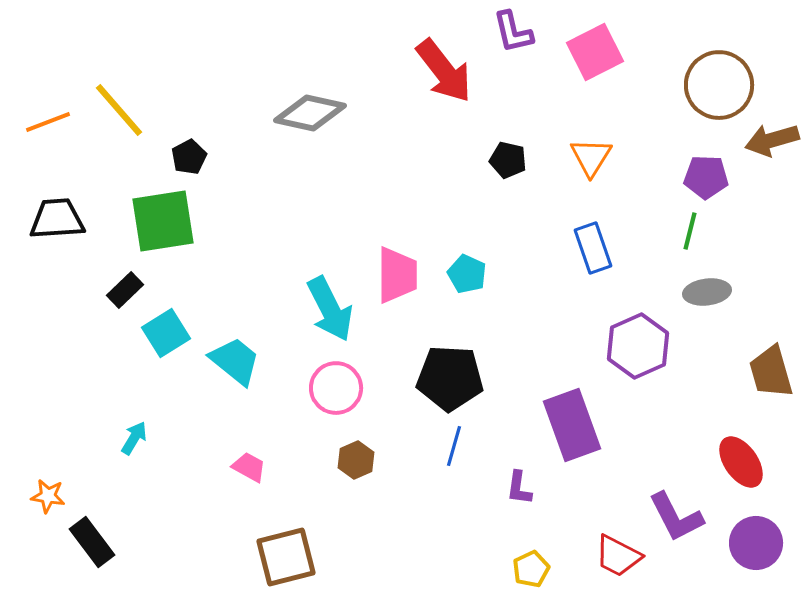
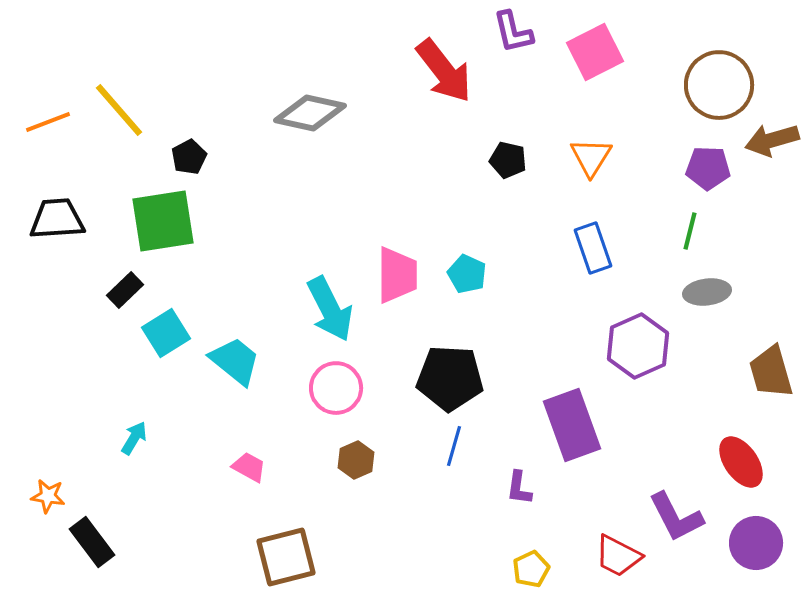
purple pentagon at (706, 177): moved 2 px right, 9 px up
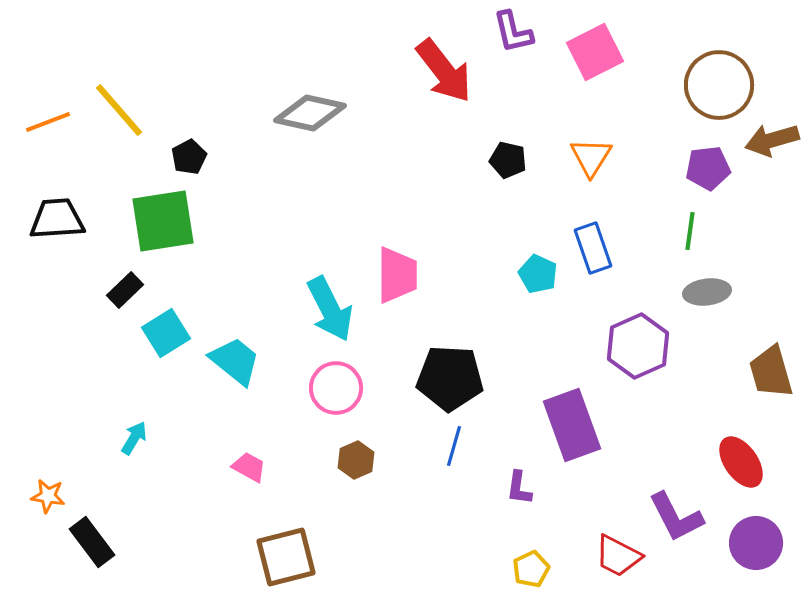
purple pentagon at (708, 168): rotated 9 degrees counterclockwise
green line at (690, 231): rotated 6 degrees counterclockwise
cyan pentagon at (467, 274): moved 71 px right
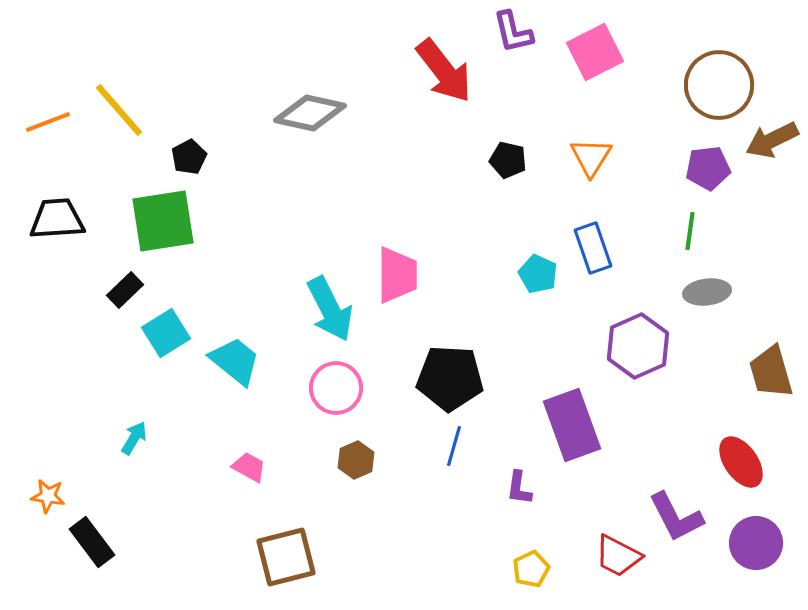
brown arrow at (772, 140): rotated 10 degrees counterclockwise
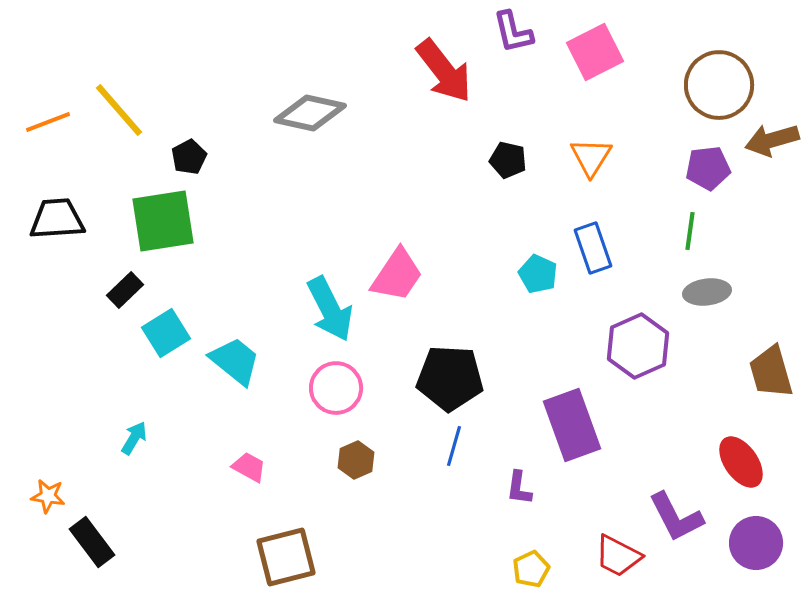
brown arrow at (772, 140): rotated 10 degrees clockwise
pink trapezoid at (397, 275): rotated 34 degrees clockwise
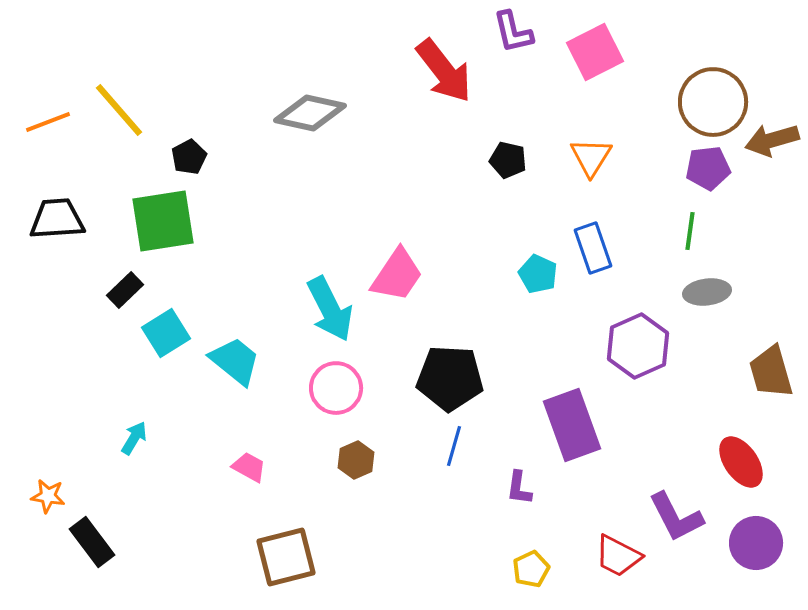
brown circle at (719, 85): moved 6 px left, 17 px down
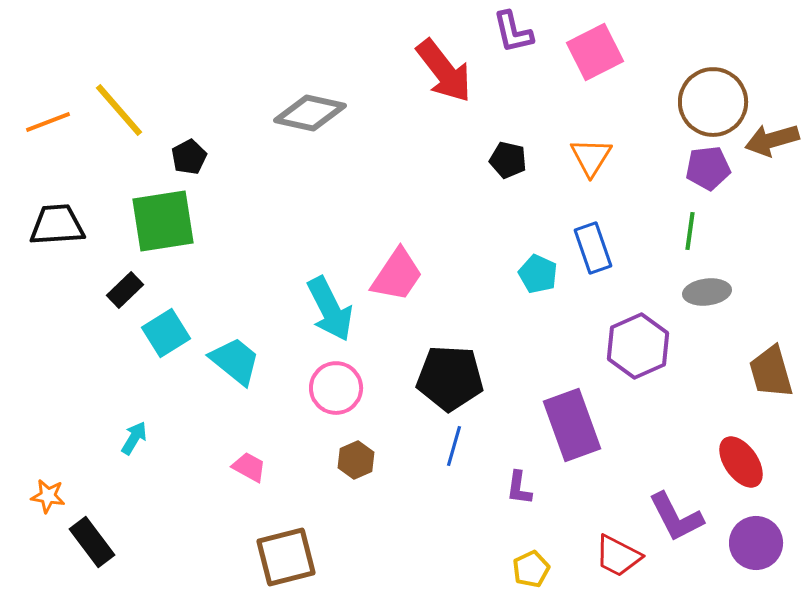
black trapezoid at (57, 219): moved 6 px down
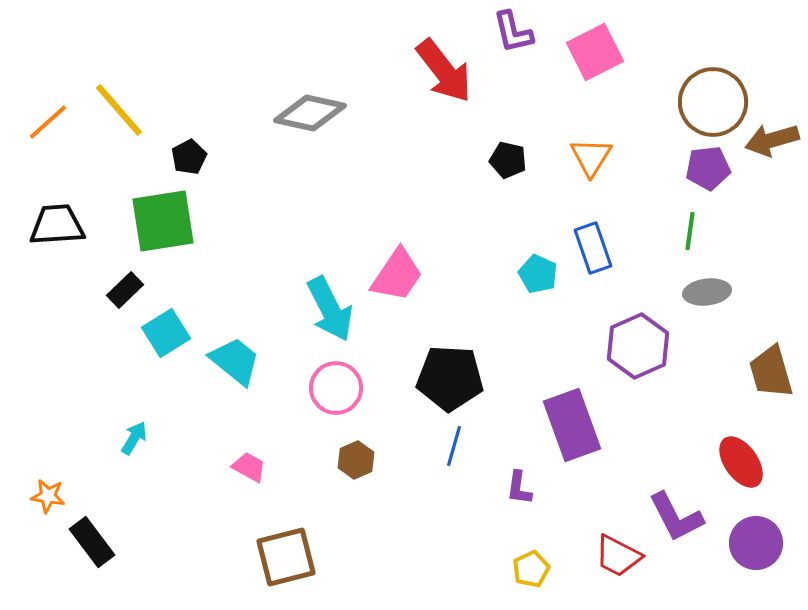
orange line at (48, 122): rotated 21 degrees counterclockwise
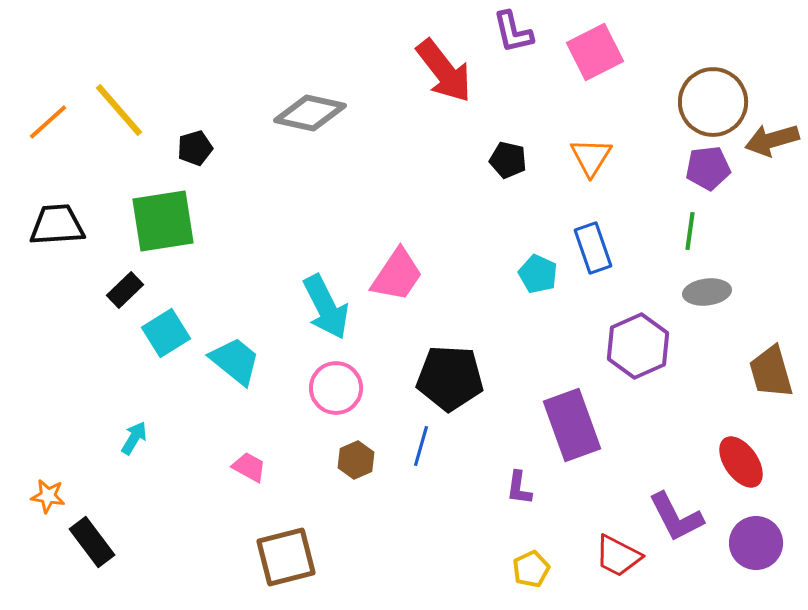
black pentagon at (189, 157): moved 6 px right, 9 px up; rotated 12 degrees clockwise
cyan arrow at (330, 309): moved 4 px left, 2 px up
blue line at (454, 446): moved 33 px left
